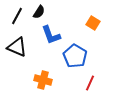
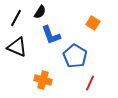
black semicircle: moved 1 px right
black line: moved 1 px left, 2 px down
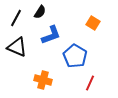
blue L-shape: rotated 90 degrees counterclockwise
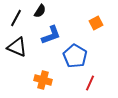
black semicircle: moved 1 px up
orange square: moved 3 px right; rotated 32 degrees clockwise
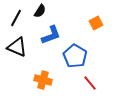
red line: rotated 63 degrees counterclockwise
